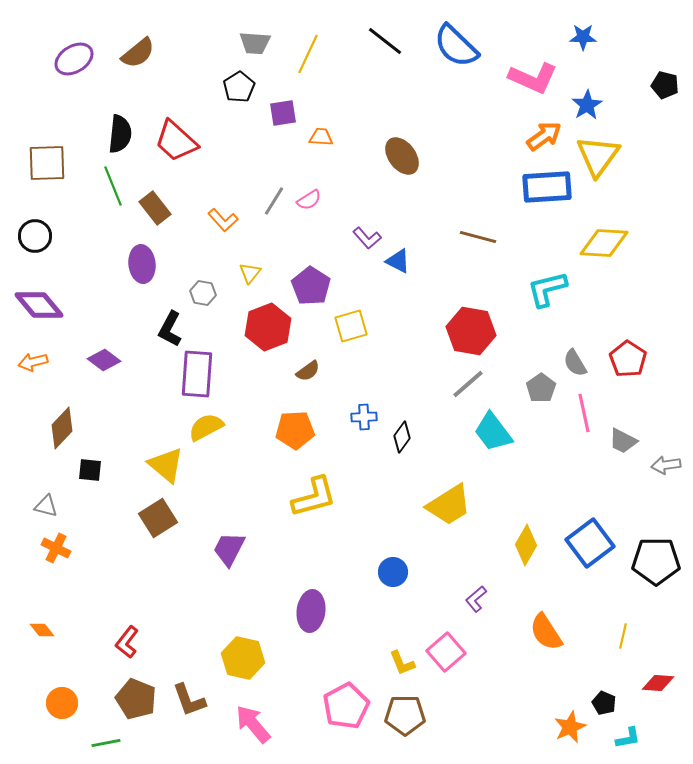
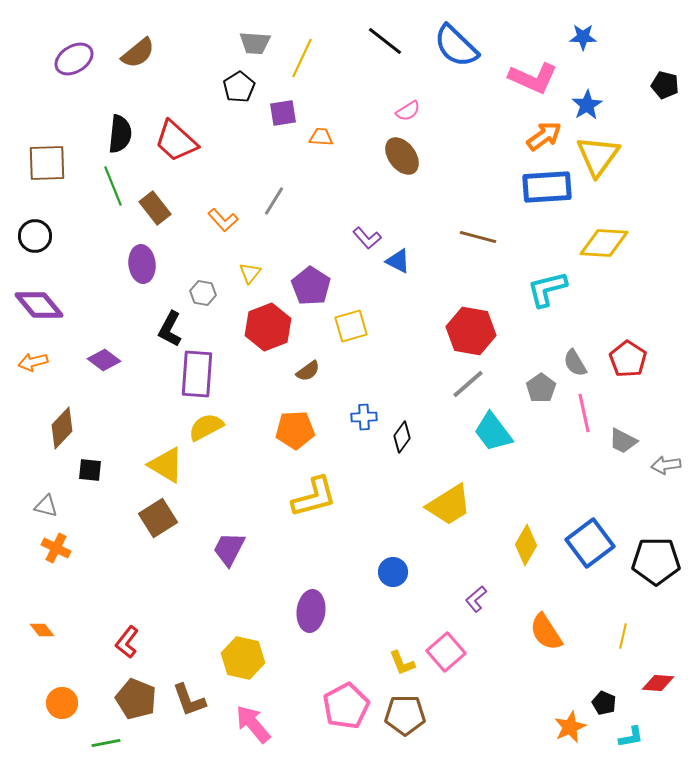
yellow line at (308, 54): moved 6 px left, 4 px down
pink semicircle at (309, 200): moved 99 px right, 89 px up
yellow triangle at (166, 465): rotated 9 degrees counterclockwise
cyan L-shape at (628, 738): moved 3 px right, 1 px up
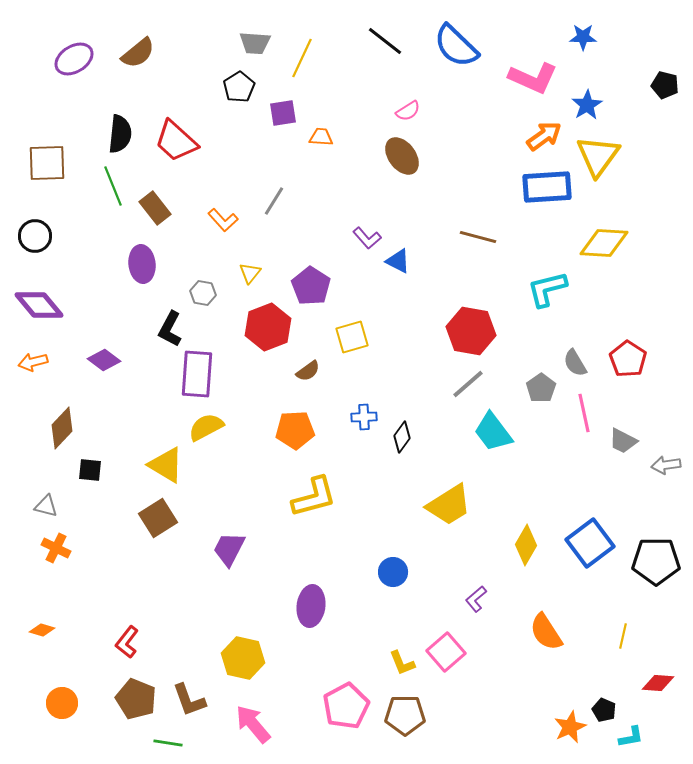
yellow square at (351, 326): moved 1 px right, 11 px down
purple ellipse at (311, 611): moved 5 px up
orange diamond at (42, 630): rotated 35 degrees counterclockwise
black pentagon at (604, 703): moved 7 px down
green line at (106, 743): moved 62 px right; rotated 20 degrees clockwise
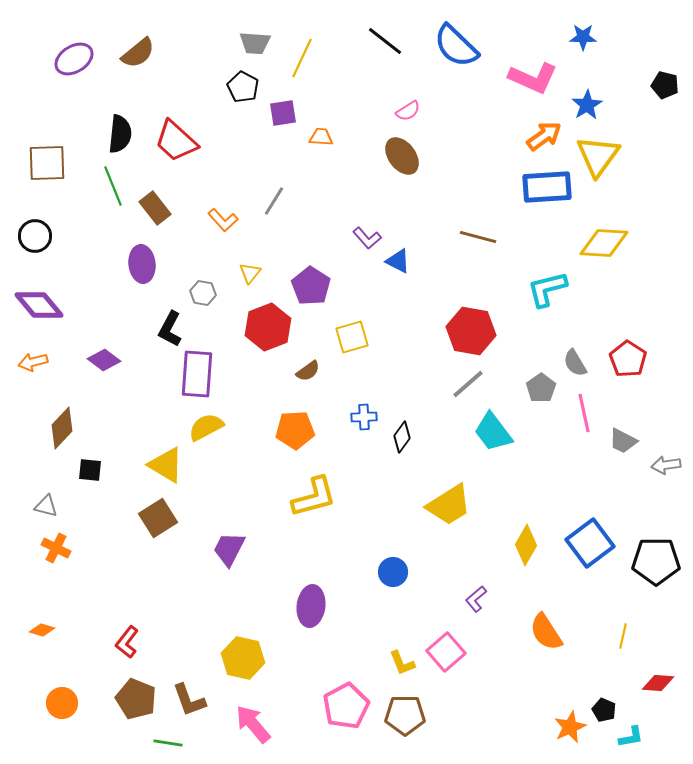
black pentagon at (239, 87): moved 4 px right; rotated 12 degrees counterclockwise
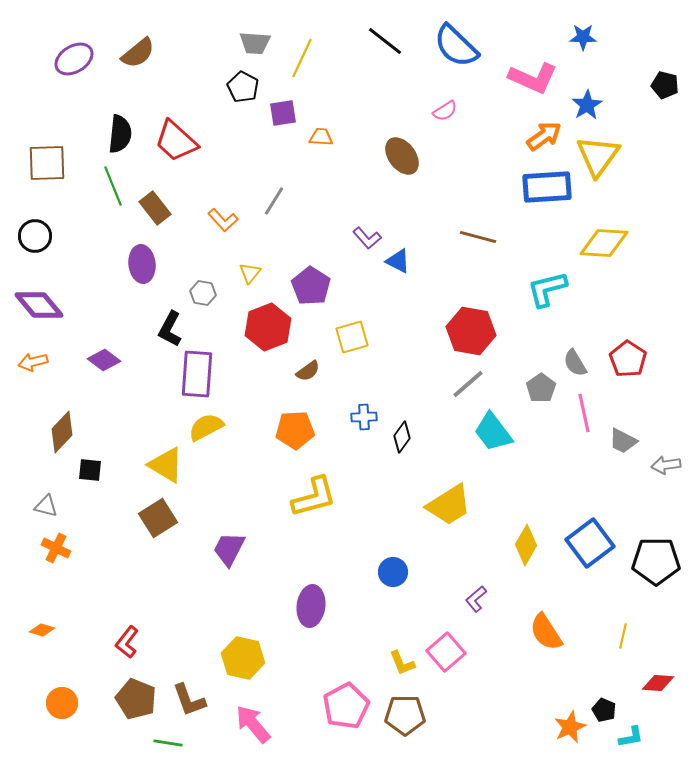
pink semicircle at (408, 111): moved 37 px right
brown diamond at (62, 428): moved 4 px down
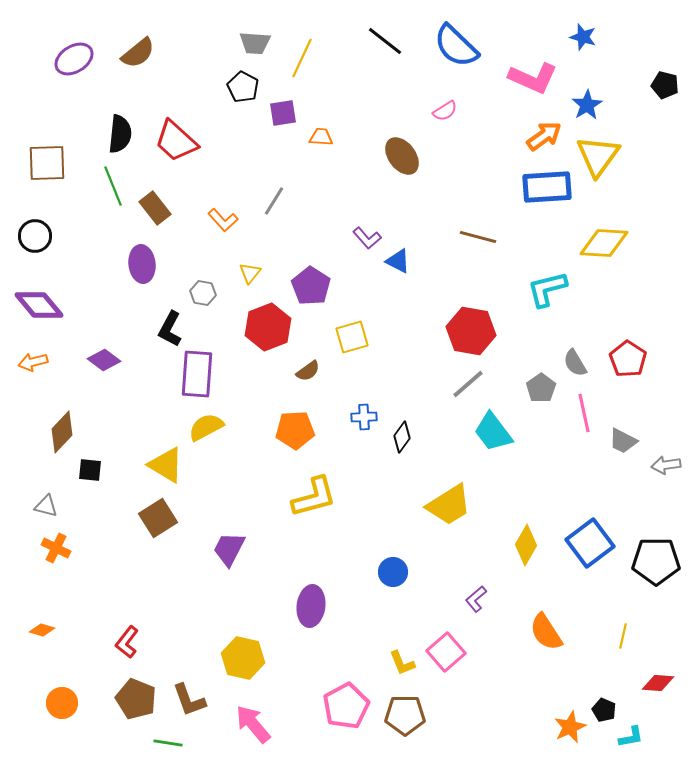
blue star at (583, 37): rotated 16 degrees clockwise
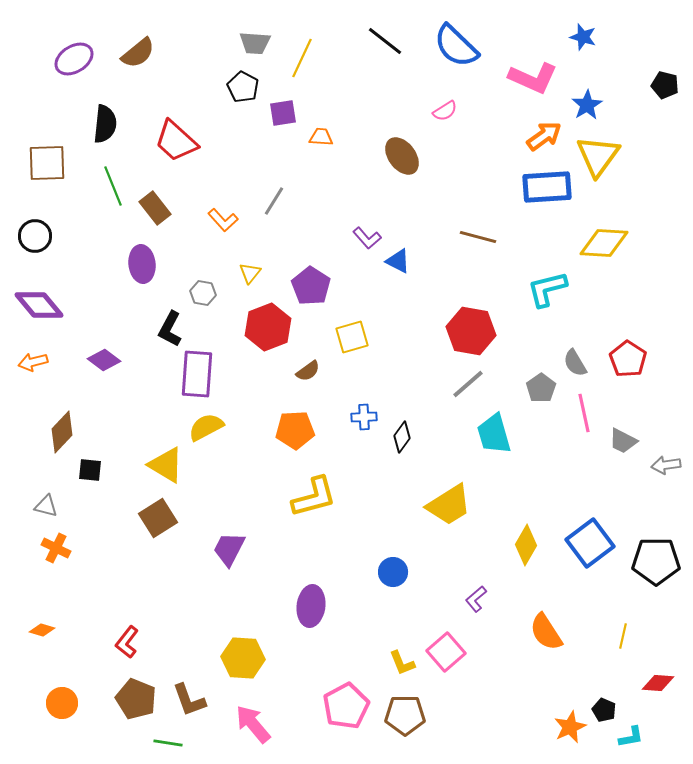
black semicircle at (120, 134): moved 15 px left, 10 px up
cyan trapezoid at (493, 432): moved 1 px right, 2 px down; rotated 21 degrees clockwise
yellow hexagon at (243, 658): rotated 9 degrees counterclockwise
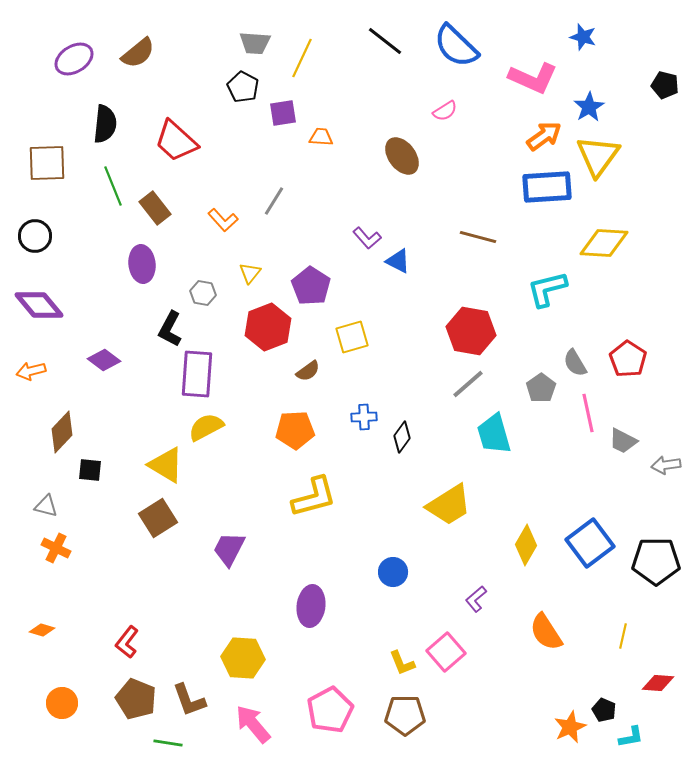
blue star at (587, 105): moved 2 px right, 2 px down
orange arrow at (33, 362): moved 2 px left, 9 px down
pink line at (584, 413): moved 4 px right
pink pentagon at (346, 706): moved 16 px left, 4 px down
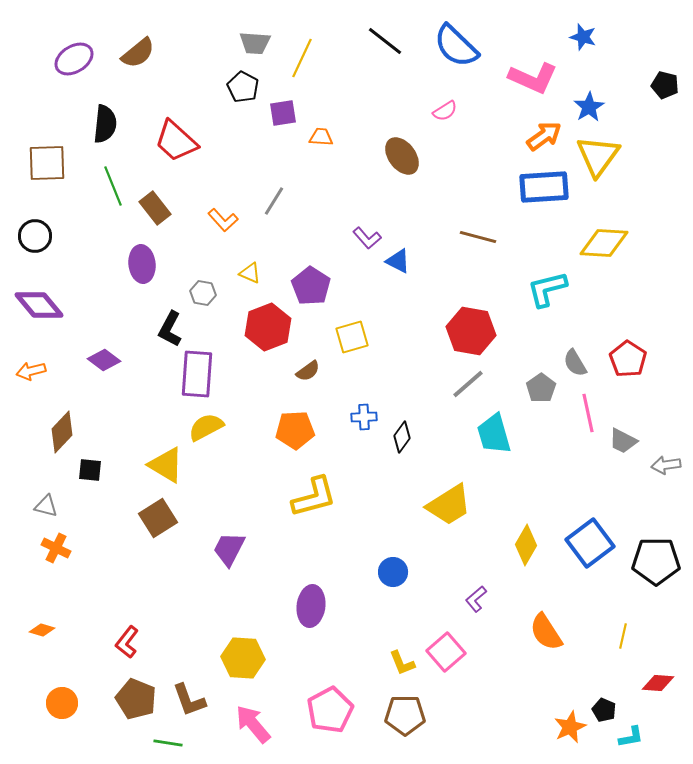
blue rectangle at (547, 187): moved 3 px left
yellow triangle at (250, 273): rotated 45 degrees counterclockwise
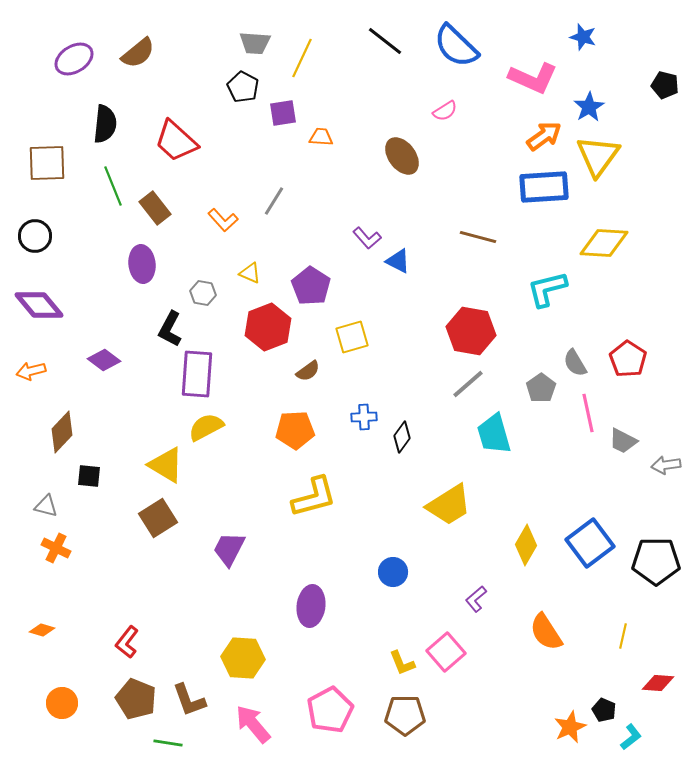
black square at (90, 470): moved 1 px left, 6 px down
cyan L-shape at (631, 737): rotated 28 degrees counterclockwise
